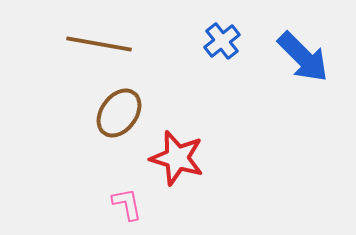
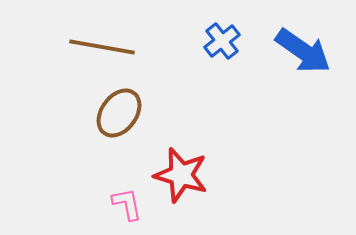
brown line: moved 3 px right, 3 px down
blue arrow: moved 6 px up; rotated 10 degrees counterclockwise
red star: moved 4 px right, 17 px down
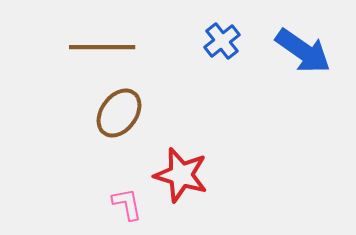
brown line: rotated 10 degrees counterclockwise
